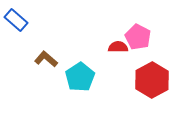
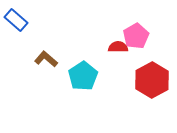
pink pentagon: moved 2 px left, 1 px up; rotated 15 degrees clockwise
cyan pentagon: moved 3 px right, 1 px up
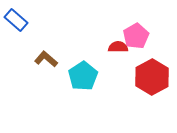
red hexagon: moved 3 px up
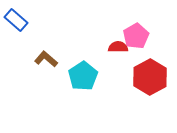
red hexagon: moved 2 px left
